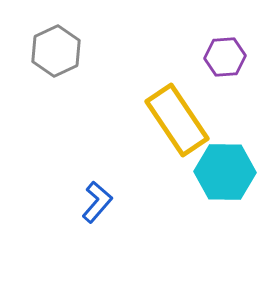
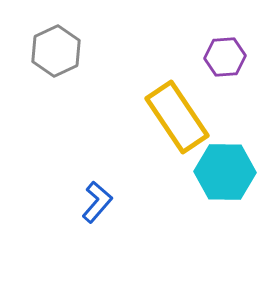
yellow rectangle: moved 3 px up
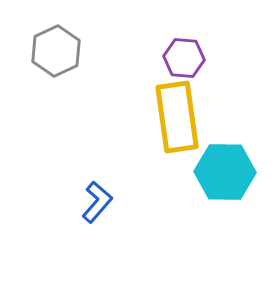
purple hexagon: moved 41 px left, 1 px down; rotated 9 degrees clockwise
yellow rectangle: rotated 26 degrees clockwise
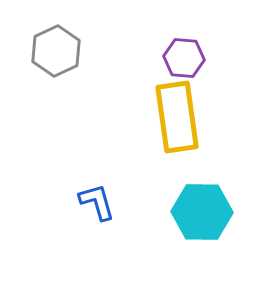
cyan hexagon: moved 23 px left, 40 px down
blue L-shape: rotated 57 degrees counterclockwise
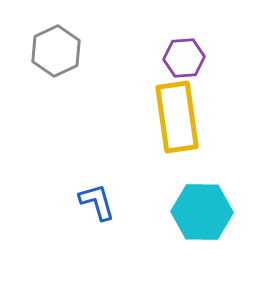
purple hexagon: rotated 9 degrees counterclockwise
